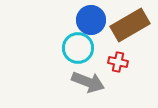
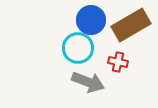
brown rectangle: moved 1 px right
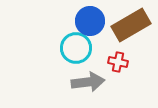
blue circle: moved 1 px left, 1 px down
cyan circle: moved 2 px left
gray arrow: rotated 28 degrees counterclockwise
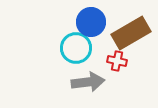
blue circle: moved 1 px right, 1 px down
brown rectangle: moved 8 px down
red cross: moved 1 px left, 1 px up
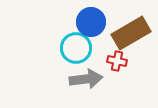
gray arrow: moved 2 px left, 3 px up
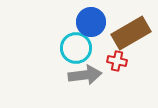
gray arrow: moved 1 px left, 4 px up
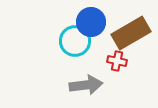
cyan circle: moved 1 px left, 7 px up
gray arrow: moved 1 px right, 10 px down
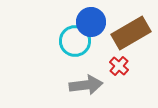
red cross: moved 2 px right, 5 px down; rotated 30 degrees clockwise
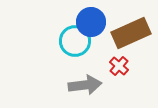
brown rectangle: rotated 6 degrees clockwise
gray arrow: moved 1 px left
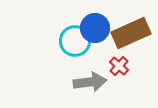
blue circle: moved 4 px right, 6 px down
gray arrow: moved 5 px right, 3 px up
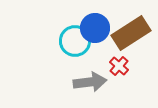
brown rectangle: rotated 9 degrees counterclockwise
